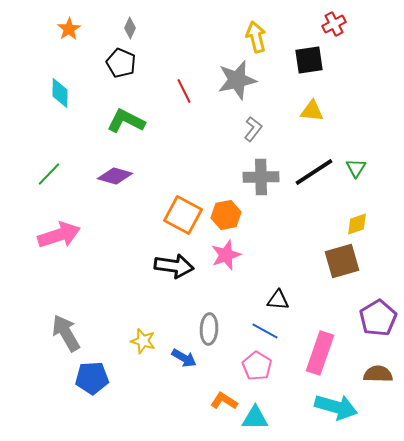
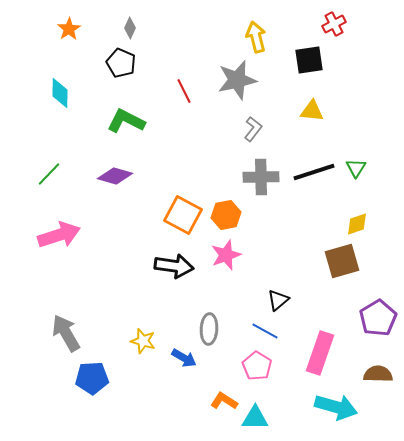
black line: rotated 15 degrees clockwise
black triangle: rotated 45 degrees counterclockwise
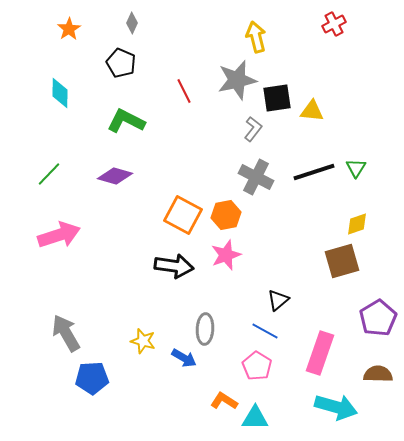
gray diamond: moved 2 px right, 5 px up
black square: moved 32 px left, 38 px down
gray cross: moved 5 px left; rotated 28 degrees clockwise
gray ellipse: moved 4 px left
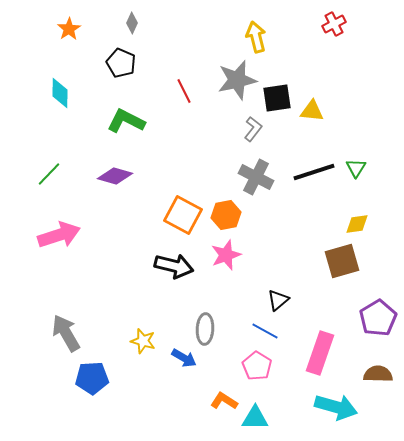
yellow diamond: rotated 10 degrees clockwise
black arrow: rotated 6 degrees clockwise
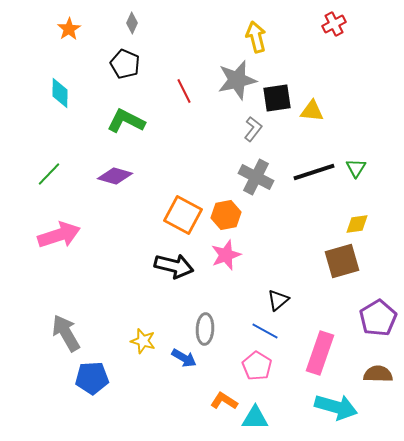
black pentagon: moved 4 px right, 1 px down
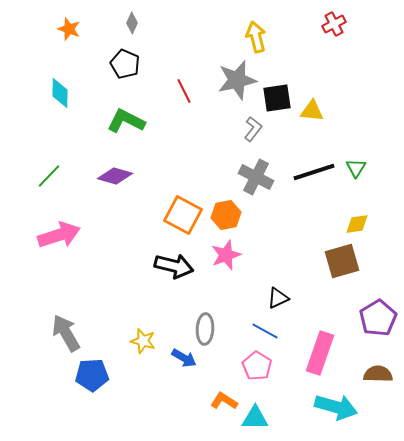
orange star: rotated 20 degrees counterclockwise
green line: moved 2 px down
black triangle: moved 2 px up; rotated 15 degrees clockwise
blue pentagon: moved 3 px up
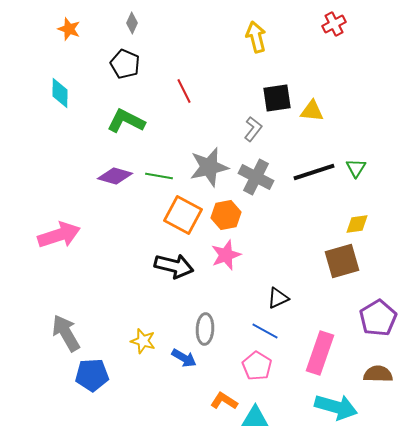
gray star: moved 28 px left, 87 px down
green line: moved 110 px right; rotated 56 degrees clockwise
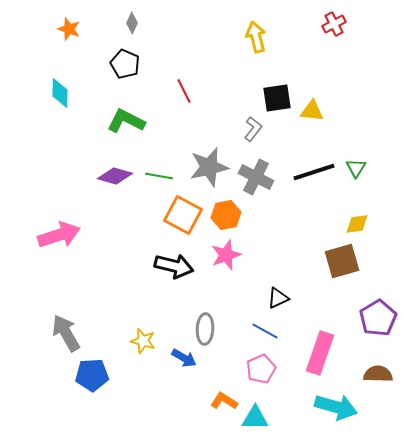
pink pentagon: moved 4 px right, 3 px down; rotated 16 degrees clockwise
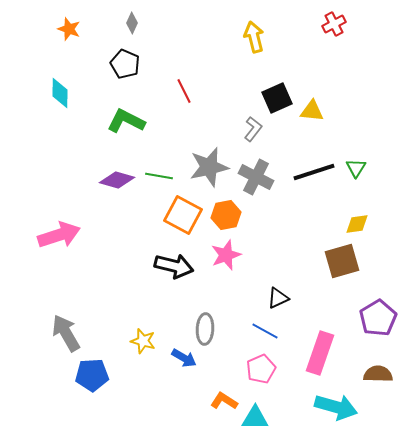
yellow arrow: moved 2 px left
black square: rotated 16 degrees counterclockwise
purple diamond: moved 2 px right, 4 px down
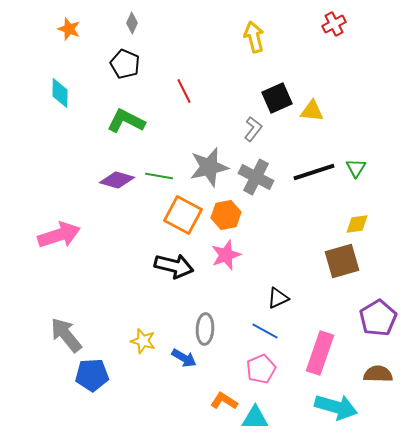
gray arrow: moved 2 px down; rotated 9 degrees counterclockwise
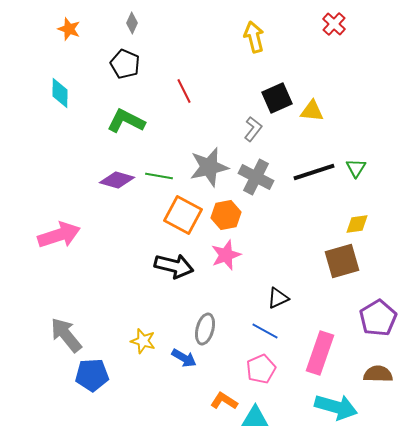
red cross: rotated 20 degrees counterclockwise
gray ellipse: rotated 12 degrees clockwise
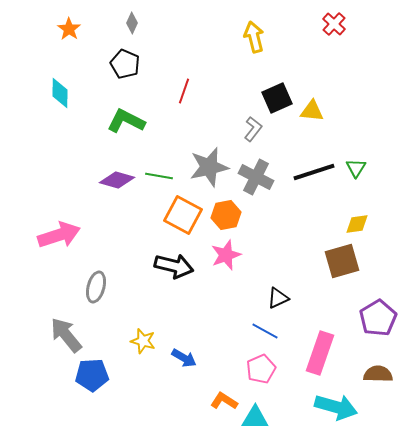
orange star: rotated 15 degrees clockwise
red line: rotated 45 degrees clockwise
gray ellipse: moved 109 px left, 42 px up
